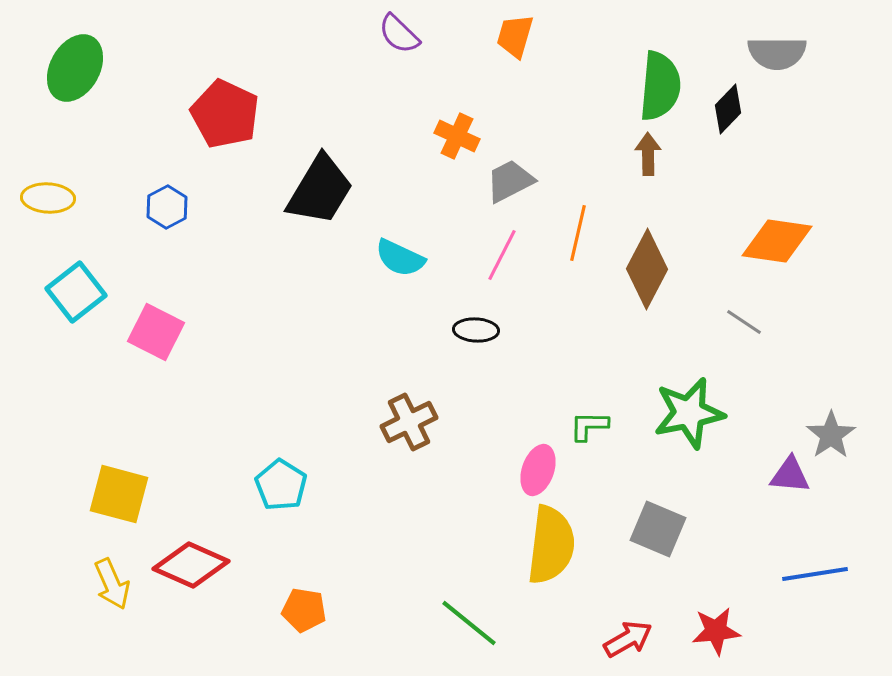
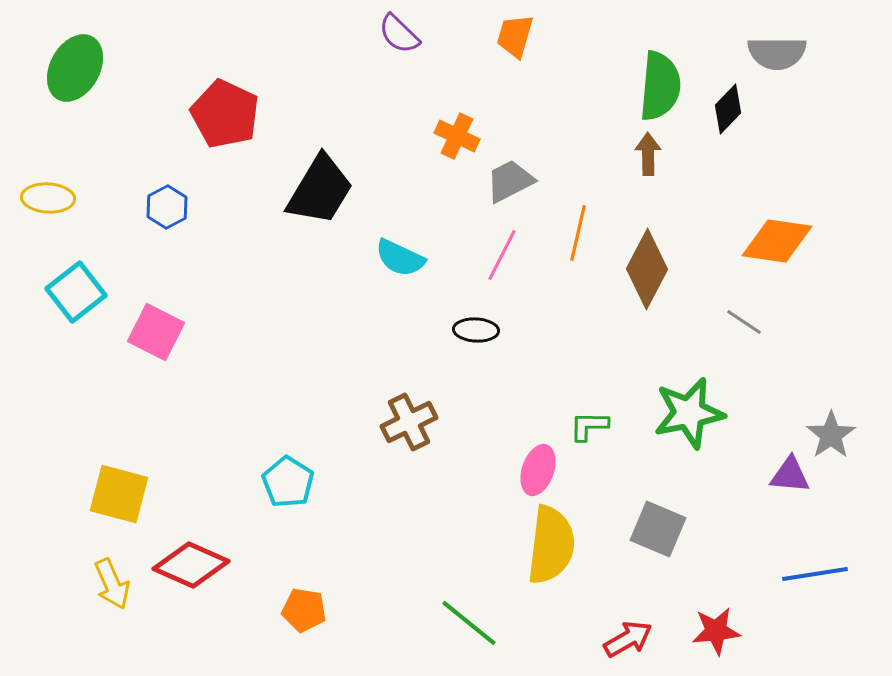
cyan pentagon: moved 7 px right, 3 px up
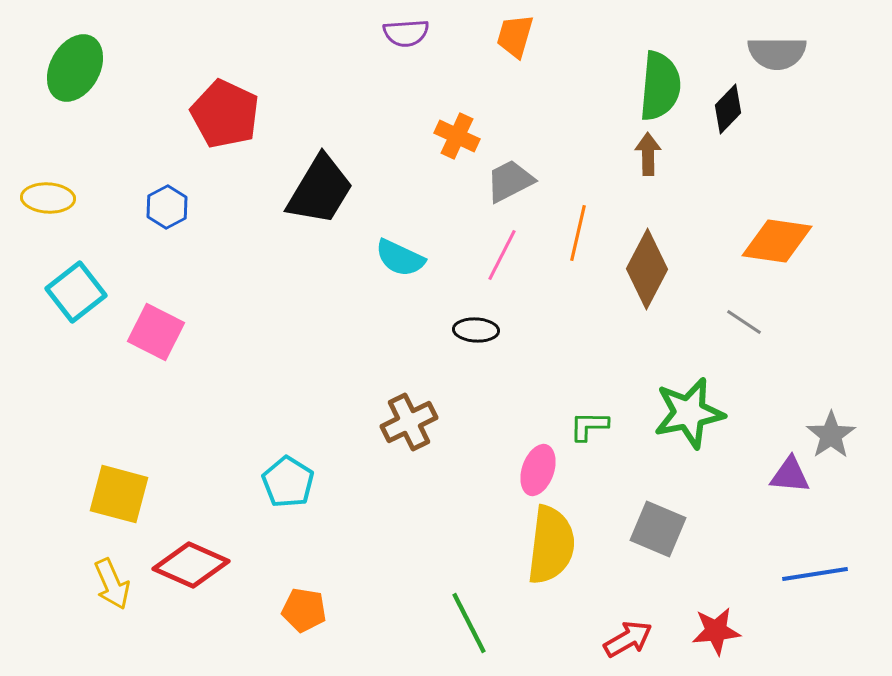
purple semicircle: moved 7 px right, 1 px up; rotated 48 degrees counterclockwise
green line: rotated 24 degrees clockwise
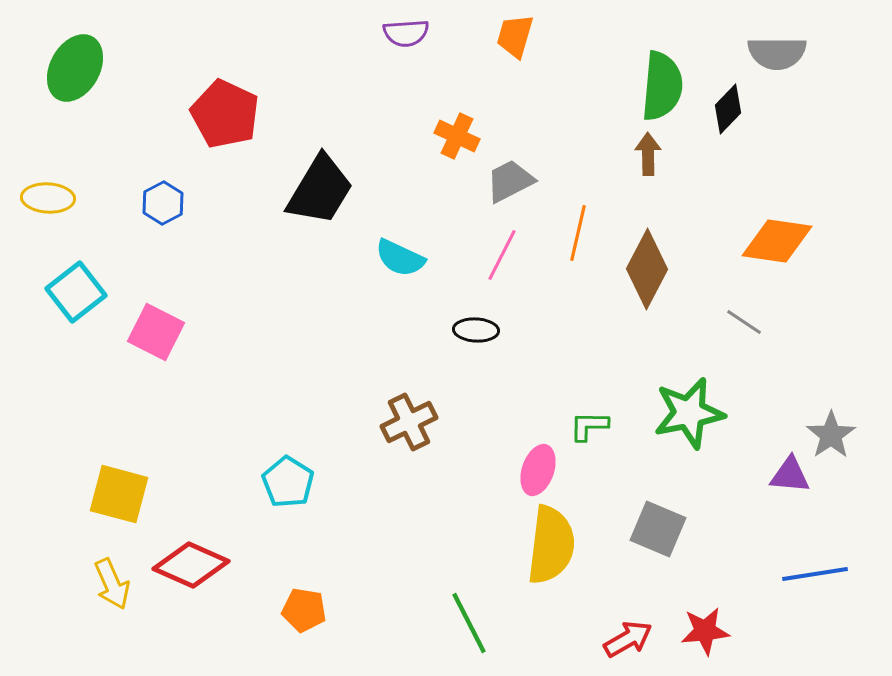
green semicircle: moved 2 px right
blue hexagon: moved 4 px left, 4 px up
red star: moved 11 px left
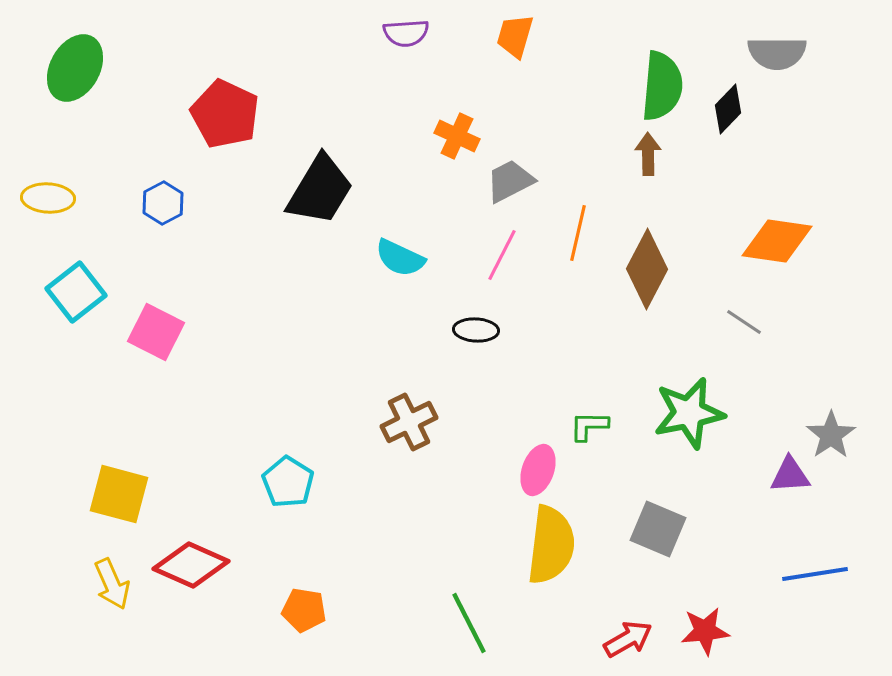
purple triangle: rotated 9 degrees counterclockwise
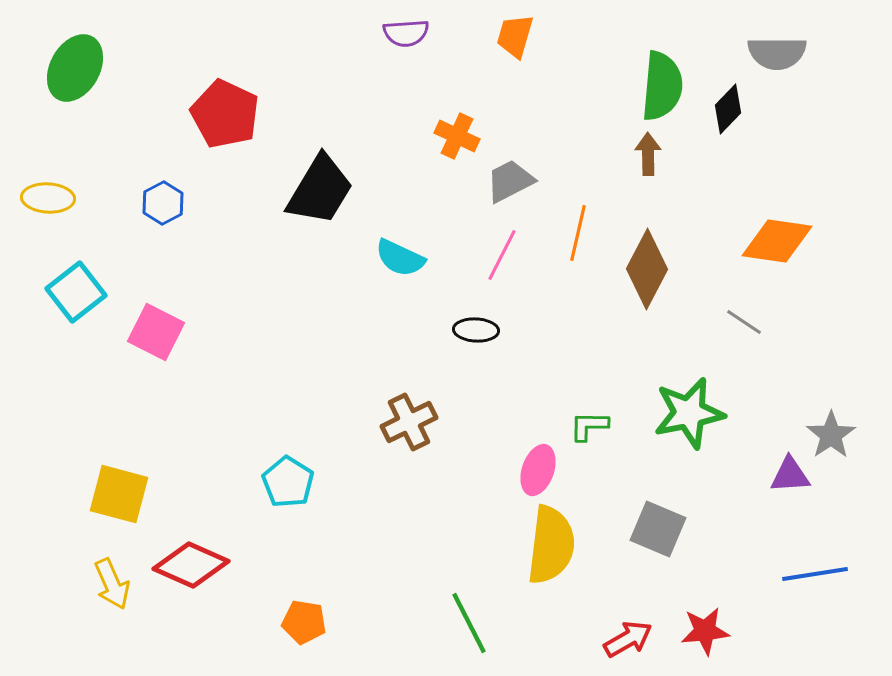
orange pentagon: moved 12 px down
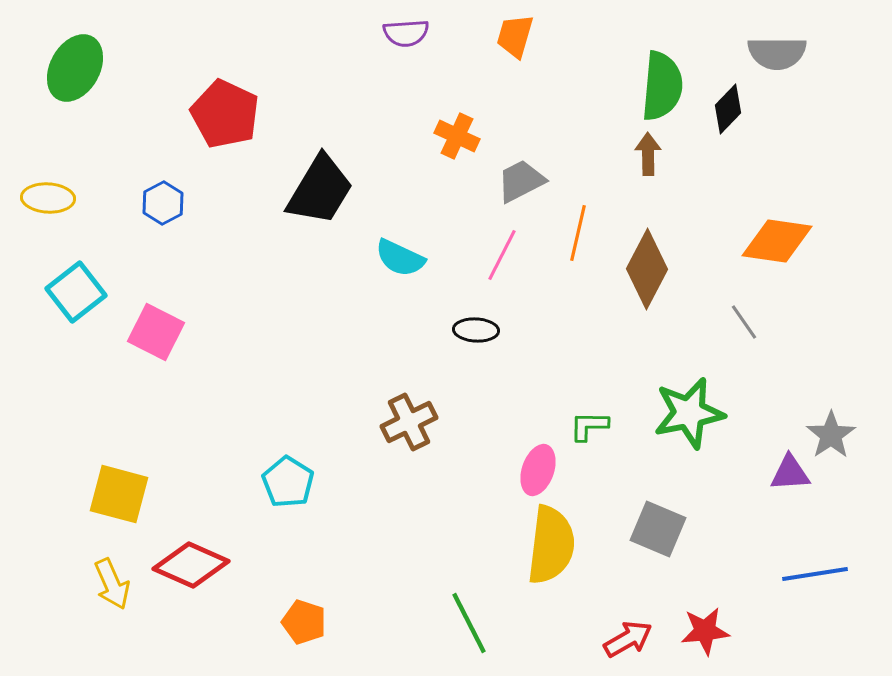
gray trapezoid: moved 11 px right
gray line: rotated 21 degrees clockwise
purple triangle: moved 2 px up
orange pentagon: rotated 9 degrees clockwise
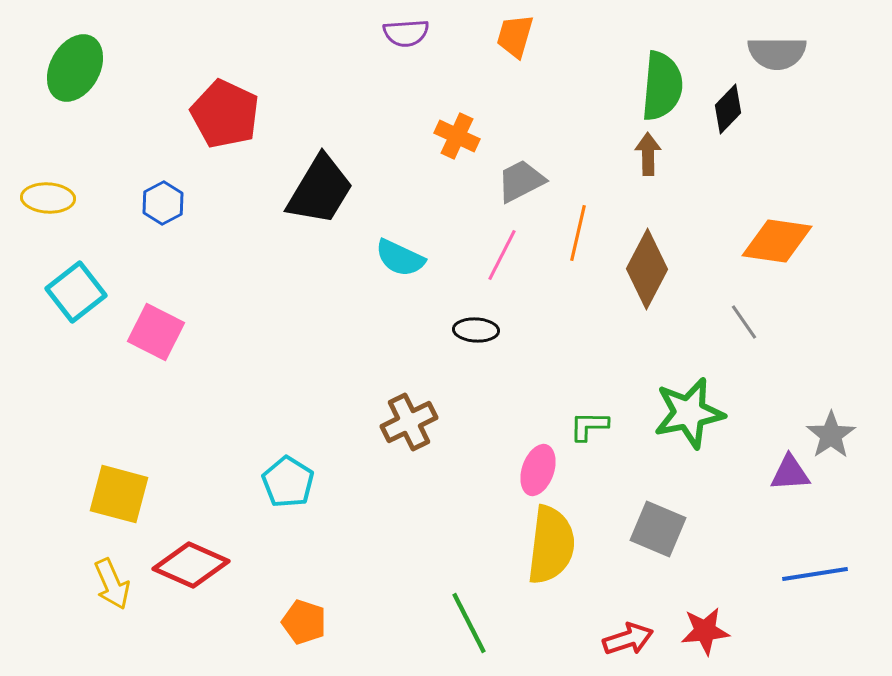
red arrow: rotated 12 degrees clockwise
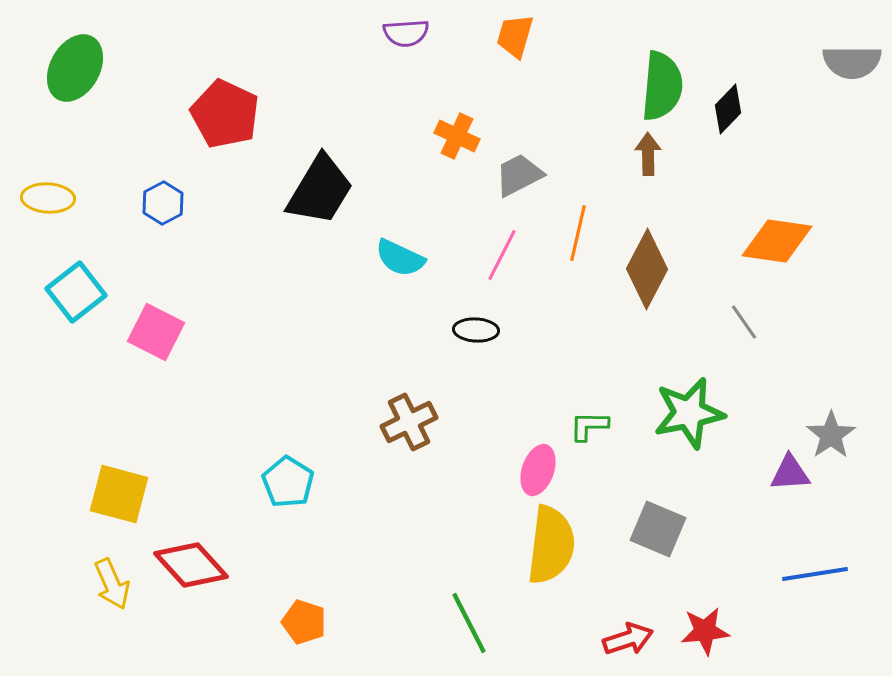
gray semicircle: moved 75 px right, 9 px down
gray trapezoid: moved 2 px left, 6 px up
red diamond: rotated 24 degrees clockwise
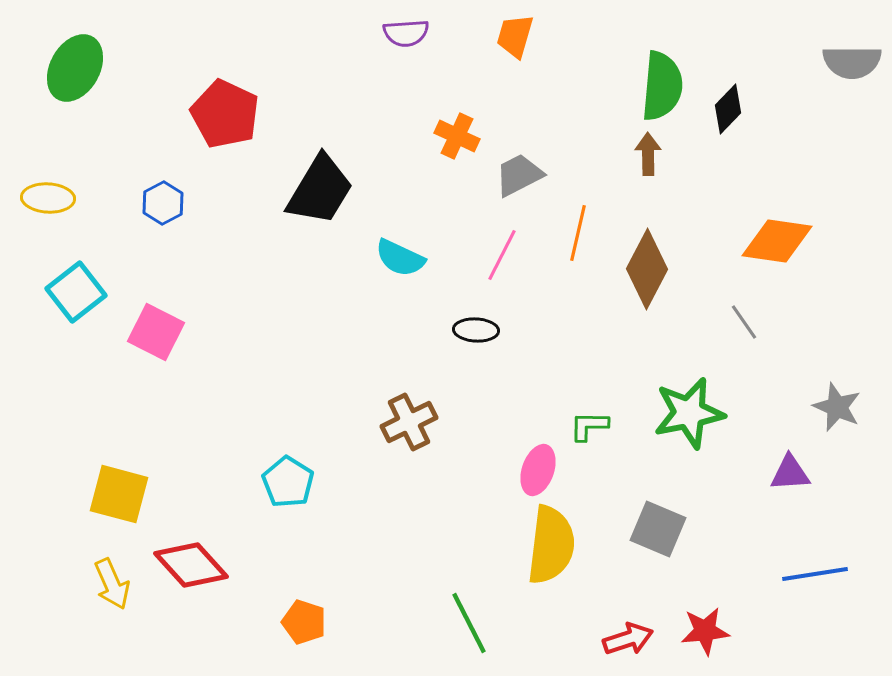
gray star: moved 6 px right, 28 px up; rotated 15 degrees counterclockwise
